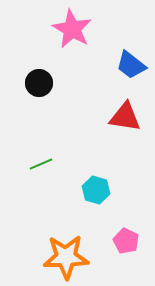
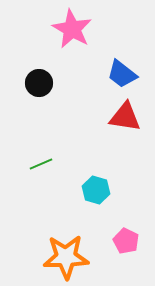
blue trapezoid: moved 9 px left, 9 px down
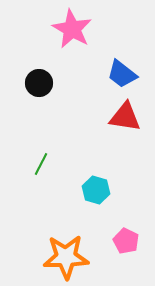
green line: rotated 40 degrees counterclockwise
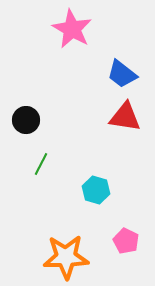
black circle: moved 13 px left, 37 px down
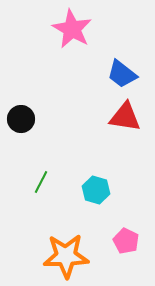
black circle: moved 5 px left, 1 px up
green line: moved 18 px down
orange star: moved 1 px up
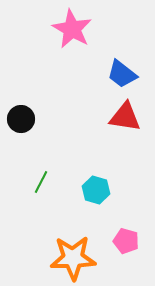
pink pentagon: rotated 10 degrees counterclockwise
orange star: moved 7 px right, 2 px down
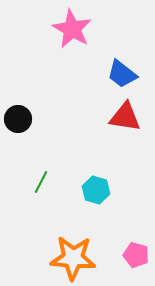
black circle: moved 3 px left
pink pentagon: moved 10 px right, 14 px down
orange star: rotated 6 degrees clockwise
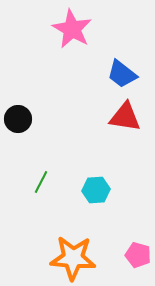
cyan hexagon: rotated 20 degrees counterclockwise
pink pentagon: moved 2 px right
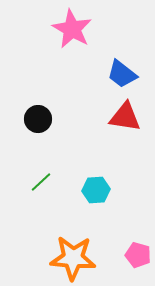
black circle: moved 20 px right
green line: rotated 20 degrees clockwise
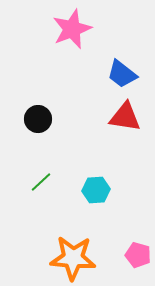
pink star: rotated 21 degrees clockwise
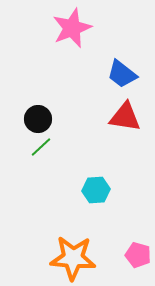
pink star: moved 1 px up
green line: moved 35 px up
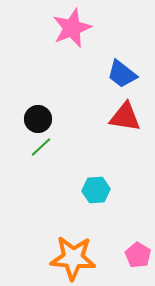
pink pentagon: rotated 15 degrees clockwise
